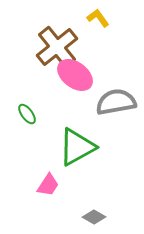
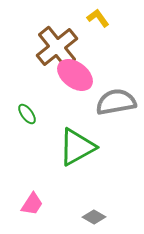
pink trapezoid: moved 16 px left, 19 px down
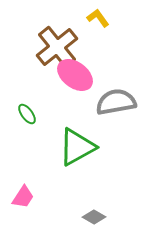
pink trapezoid: moved 9 px left, 7 px up
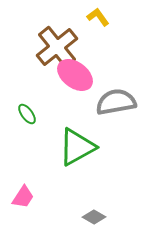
yellow L-shape: moved 1 px up
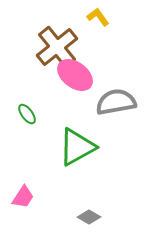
gray diamond: moved 5 px left
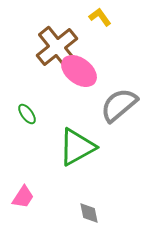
yellow L-shape: moved 2 px right
pink ellipse: moved 4 px right, 4 px up
gray semicircle: moved 3 px right, 3 px down; rotated 30 degrees counterclockwise
gray diamond: moved 4 px up; rotated 50 degrees clockwise
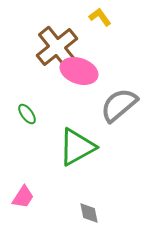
pink ellipse: rotated 18 degrees counterclockwise
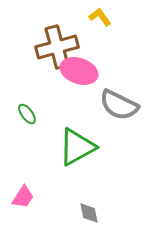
brown cross: rotated 24 degrees clockwise
gray semicircle: rotated 114 degrees counterclockwise
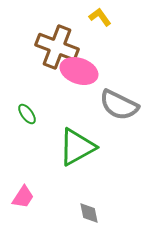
brown cross: rotated 36 degrees clockwise
